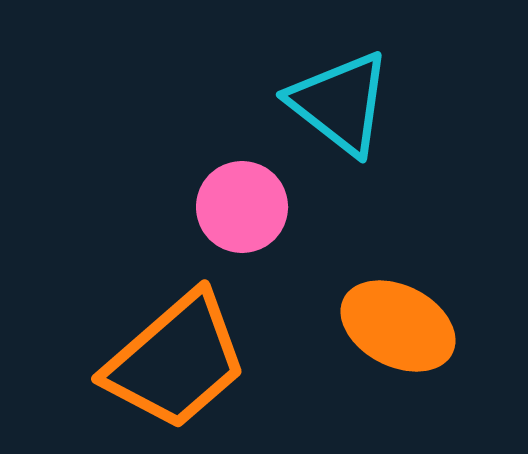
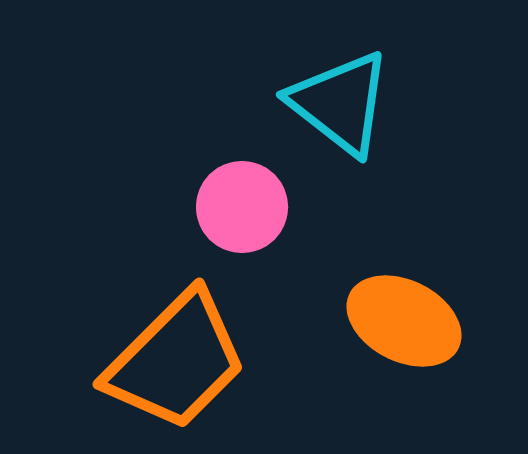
orange ellipse: moved 6 px right, 5 px up
orange trapezoid: rotated 4 degrees counterclockwise
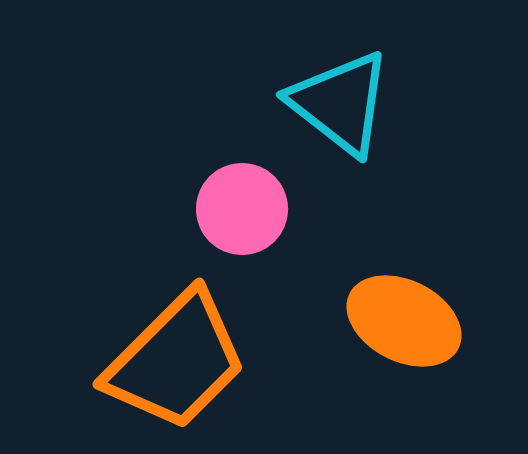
pink circle: moved 2 px down
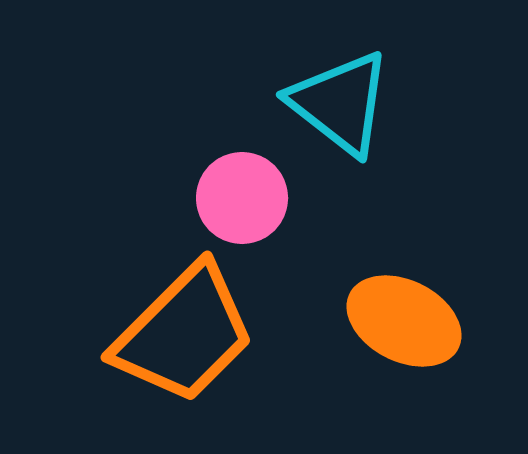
pink circle: moved 11 px up
orange trapezoid: moved 8 px right, 27 px up
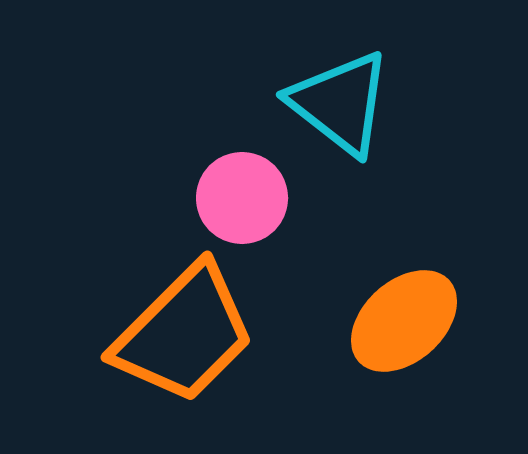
orange ellipse: rotated 69 degrees counterclockwise
